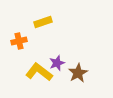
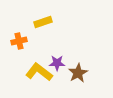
purple star: rotated 21 degrees clockwise
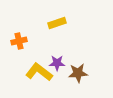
yellow rectangle: moved 14 px right, 1 px down
brown star: rotated 24 degrees clockwise
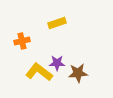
orange cross: moved 3 px right
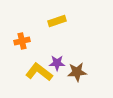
yellow rectangle: moved 2 px up
brown star: moved 1 px left, 1 px up
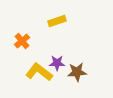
orange cross: rotated 28 degrees counterclockwise
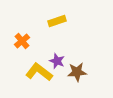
purple star: moved 2 px up; rotated 21 degrees clockwise
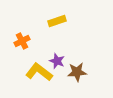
orange cross: rotated 14 degrees clockwise
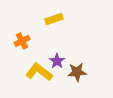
yellow rectangle: moved 3 px left, 2 px up
purple star: rotated 14 degrees clockwise
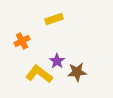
yellow L-shape: moved 2 px down
